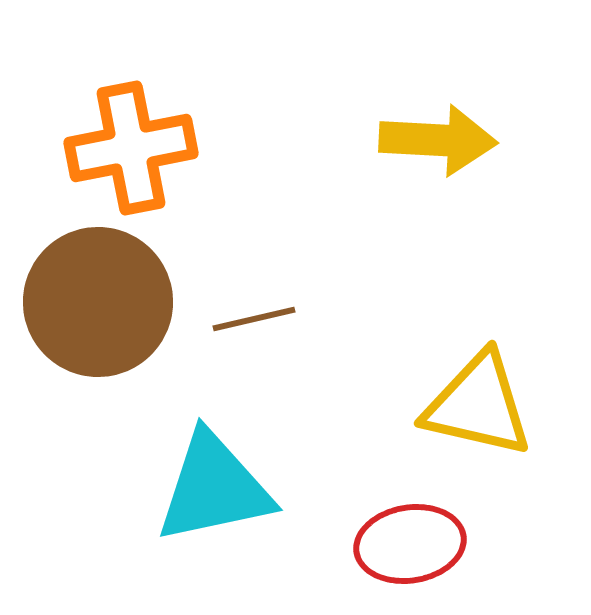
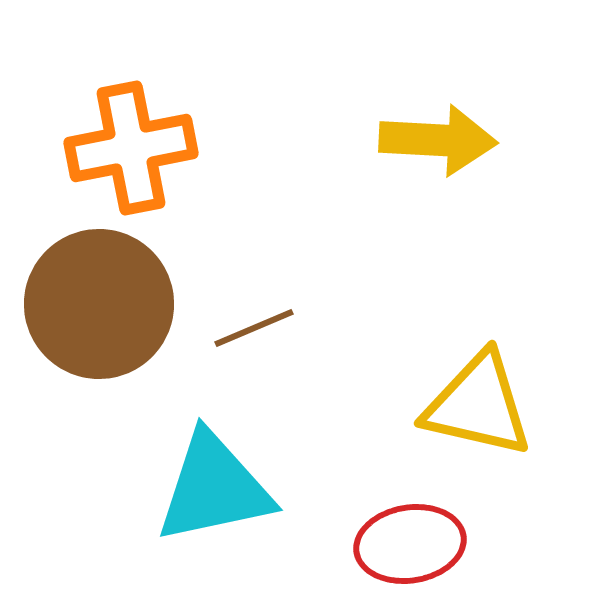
brown circle: moved 1 px right, 2 px down
brown line: moved 9 px down; rotated 10 degrees counterclockwise
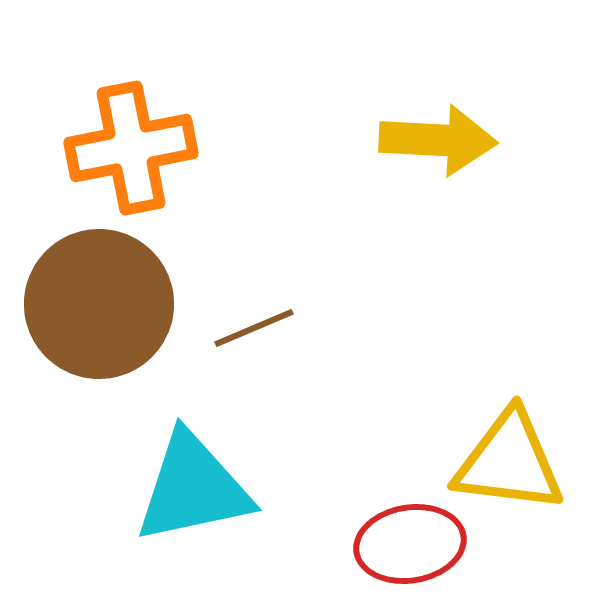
yellow triangle: moved 31 px right, 57 px down; rotated 6 degrees counterclockwise
cyan triangle: moved 21 px left
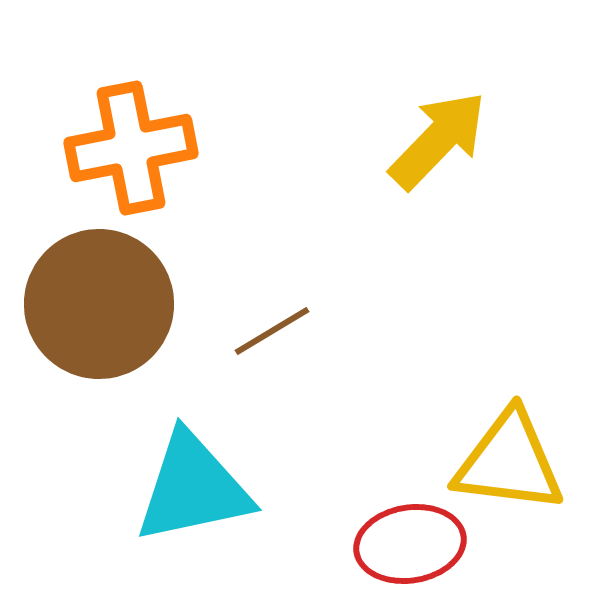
yellow arrow: rotated 49 degrees counterclockwise
brown line: moved 18 px right, 3 px down; rotated 8 degrees counterclockwise
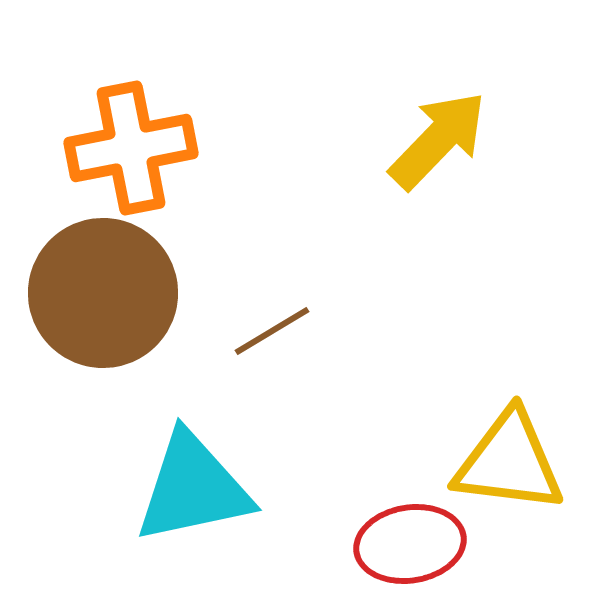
brown circle: moved 4 px right, 11 px up
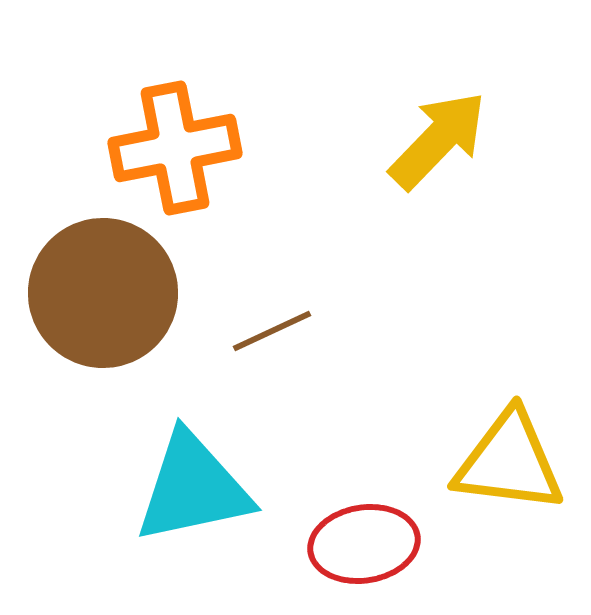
orange cross: moved 44 px right
brown line: rotated 6 degrees clockwise
red ellipse: moved 46 px left
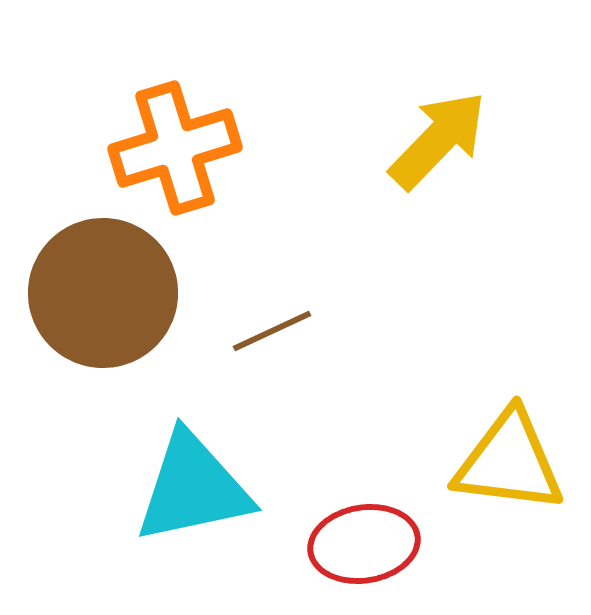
orange cross: rotated 6 degrees counterclockwise
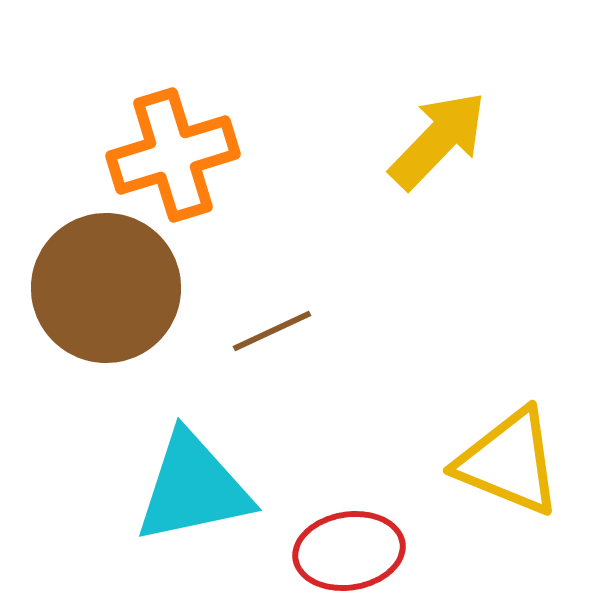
orange cross: moved 2 px left, 7 px down
brown circle: moved 3 px right, 5 px up
yellow triangle: rotated 15 degrees clockwise
red ellipse: moved 15 px left, 7 px down
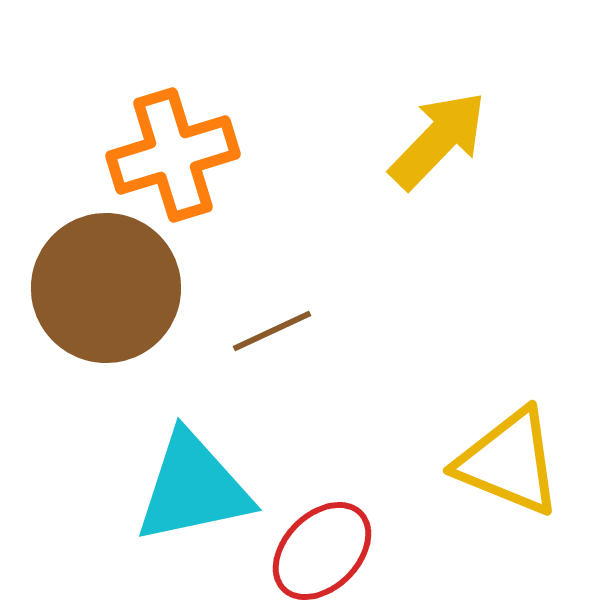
red ellipse: moved 27 px left; rotated 36 degrees counterclockwise
